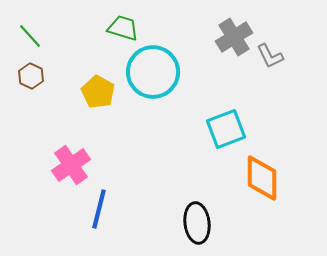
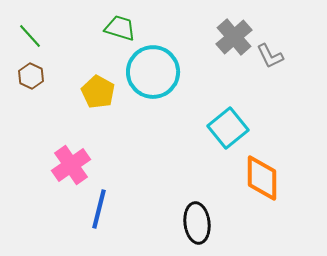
green trapezoid: moved 3 px left
gray cross: rotated 9 degrees counterclockwise
cyan square: moved 2 px right, 1 px up; rotated 18 degrees counterclockwise
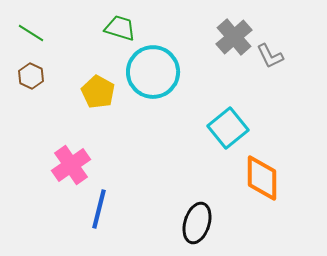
green line: moved 1 px right, 3 px up; rotated 16 degrees counterclockwise
black ellipse: rotated 24 degrees clockwise
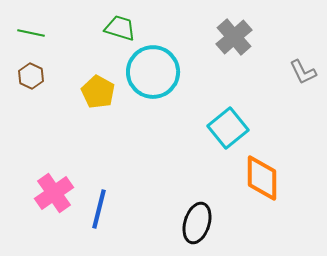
green line: rotated 20 degrees counterclockwise
gray L-shape: moved 33 px right, 16 px down
pink cross: moved 17 px left, 28 px down
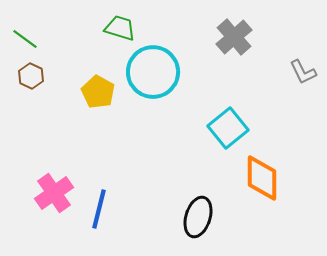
green line: moved 6 px left, 6 px down; rotated 24 degrees clockwise
black ellipse: moved 1 px right, 6 px up
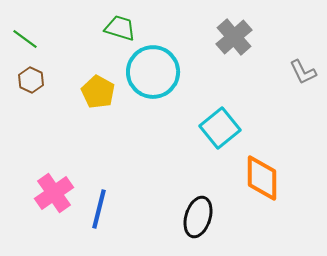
brown hexagon: moved 4 px down
cyan square: moved 8 px left
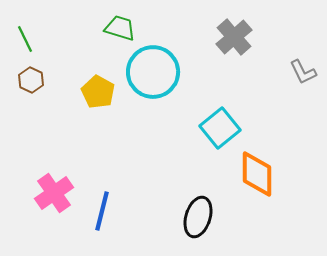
green line: rotated 28 degrees clockwise
orange diamond: moved 5 px left, 4 px up
blue line: moved 3 px right, 2 px down
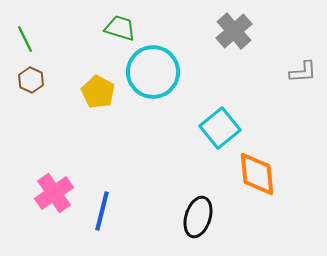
gray cross: moved 6 px up
gray L-shape: rotated 68 degrees counterclockwise
orange diamond: rotated 6 degrees counterclockwise
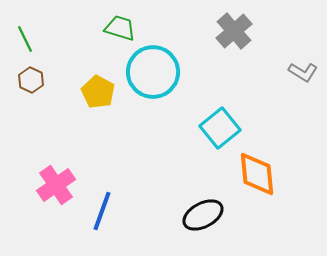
gray L-shape: rotated 36 degrees clockwise
pink cross: moved 2 px right, 8 px up
blue line: rotated 6 degrees clockwise
black ellipse: moved 5 px right, 2 px up; rotated 45 degrees clockwise
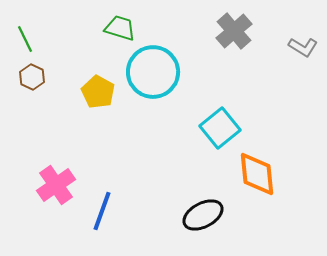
gray L-shape: moved 25 px up
brown hexagon: moved 1 px right, 3 px up
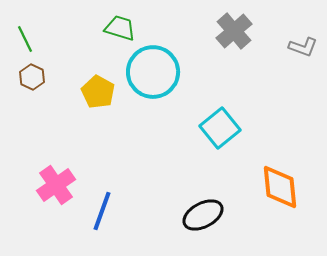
gray L-shape: rotated 12 degrees counterclockwise
orange diamond: moved 23 px right, 13 px down
